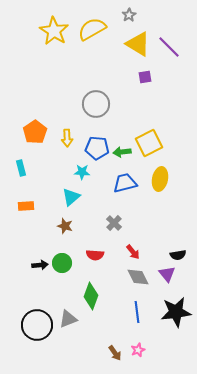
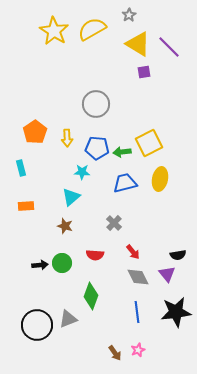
purple square: moved 1 px left, 5 px up
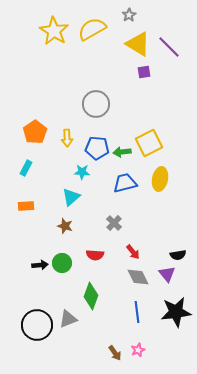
cyan rectangle: moved 5 px right; rotated 42 degrees clockwise
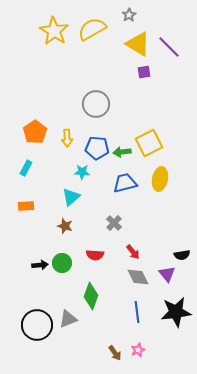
black semicircle: moved 4 px right
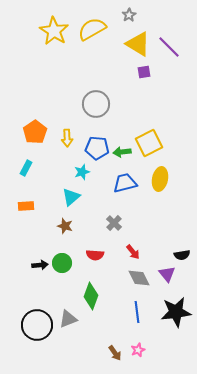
cyan star: rotated 21 degrees counterclockwise
gray diamond: moved 1 px right, 1 px down
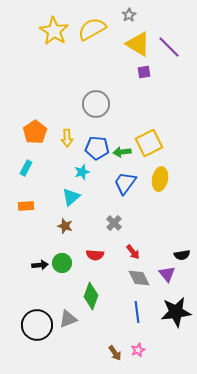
blue trapezoid: rotated 40 degrees counterclockwise
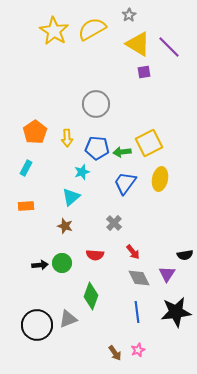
black semicircle: moved 3 px right
purple triangle: rotated 12 degrees clockwise
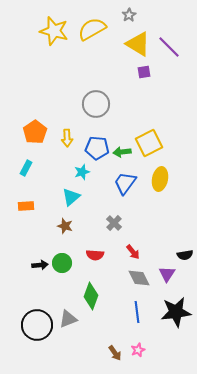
yellow star: rotated 16 degrees counterclockwise
